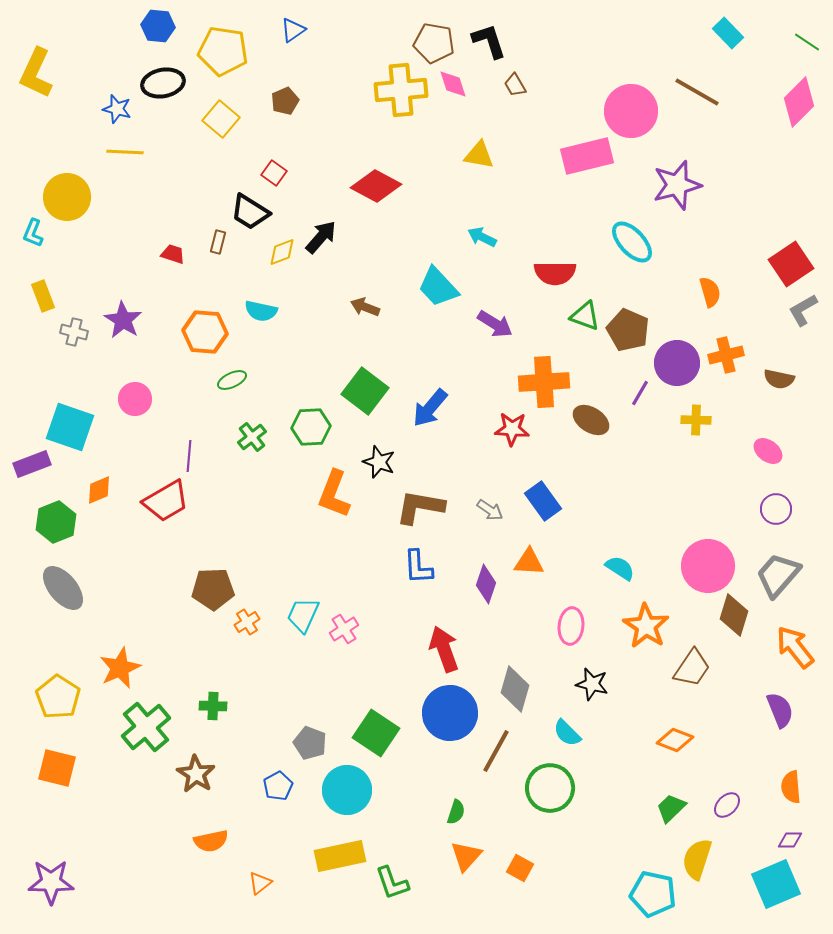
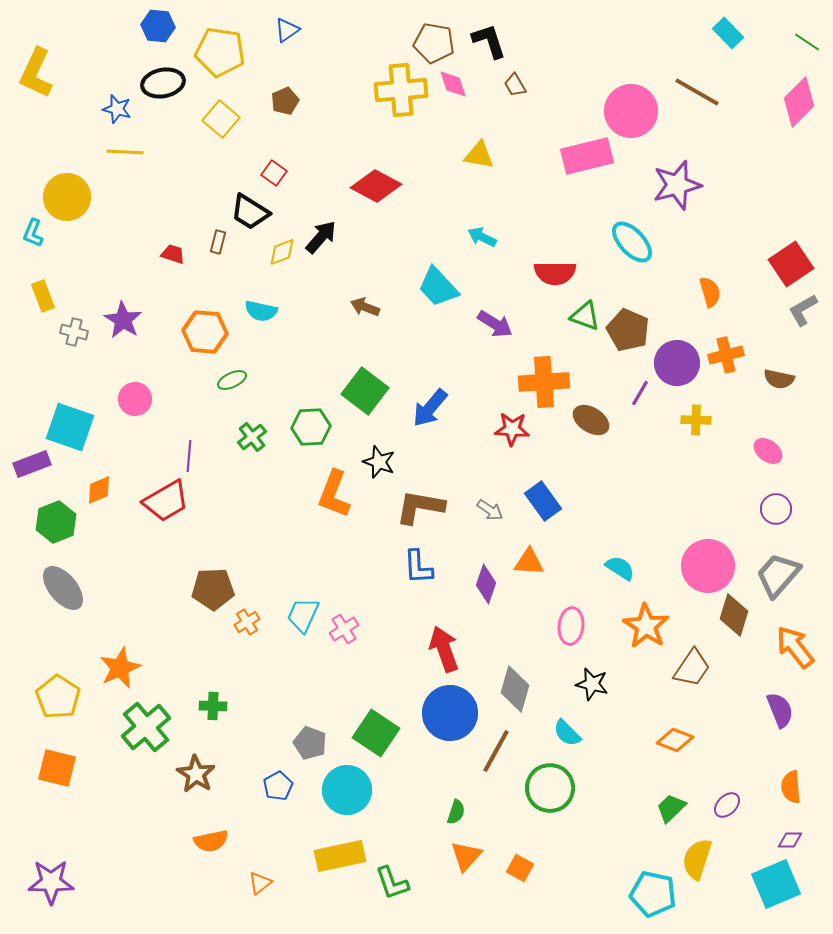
blue triangle at (293, 30): moved 6 px left
yellow pentagon at (223, 51): moved 3 px left, 1 px down
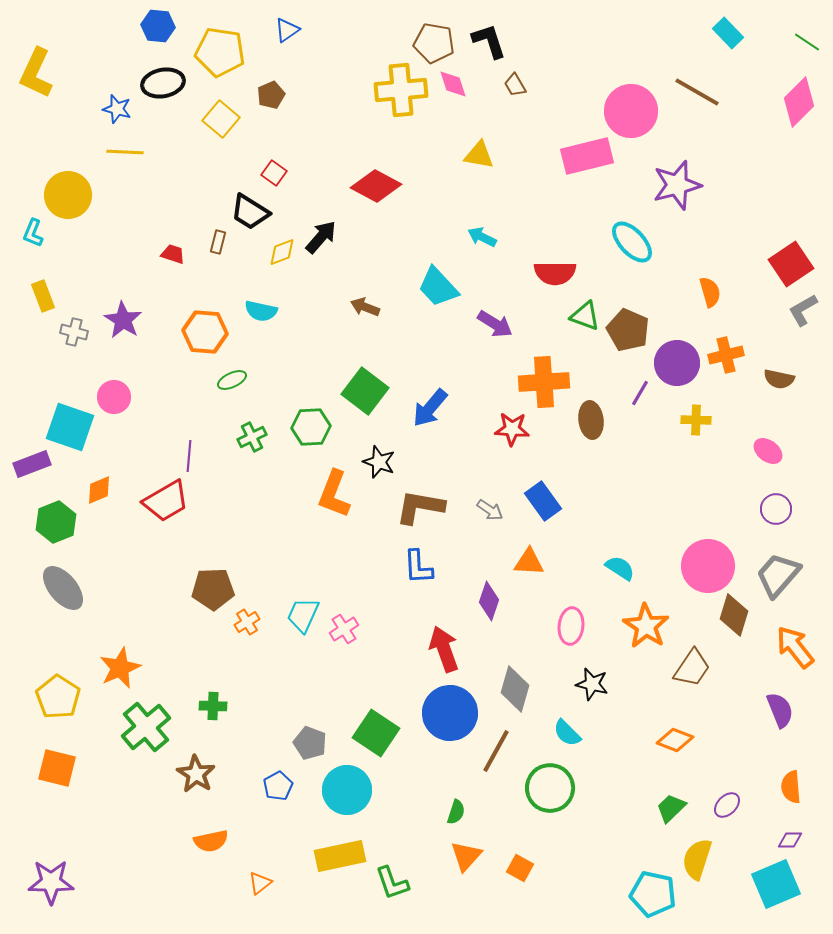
brown pentagon at (285, 101): moved 14 px left, 6 px up
yellow circle at (67, 197): moved 1 px right, 2 px up
pink circle at (135, 399): moved 21 px left, 2 px up
brown ellipse at (591, 420): rotated 51 degrees clockwise
green cross at (252, 437): rotated 12 degrees clockwise
purple diamond at (486, 584): moved 3 px right, 17 px down
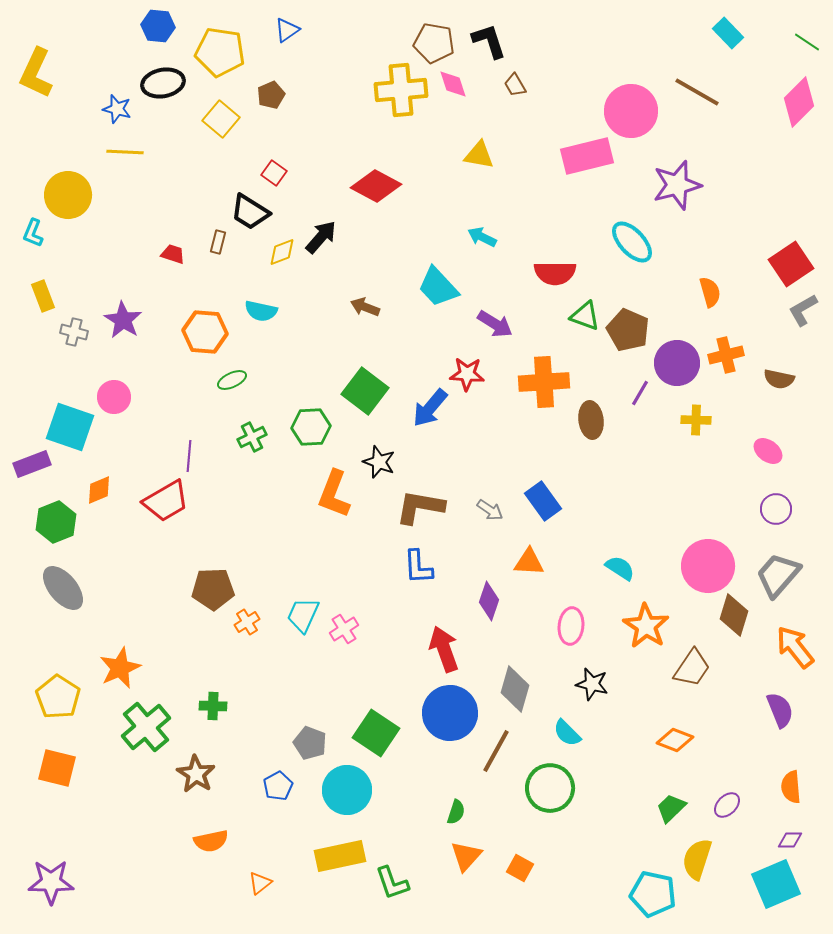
red star at (512, 429): moved 45 px left, 55 px up
